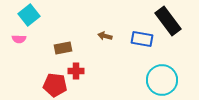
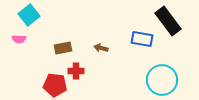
brown arrow: moved 4 px left, 12 px down
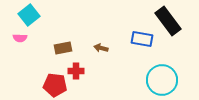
pink semicircle: moved 1 px right, 1 px up
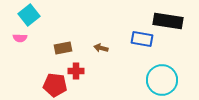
black rectangle: rotated 44 degrees counterclockwise
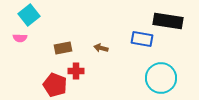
cyan circle: moved 1 px left, 2 px up
red pentagon: rotated 15 degrees clockwise
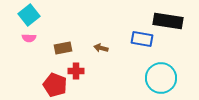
pink semicircle: moved 9 px right
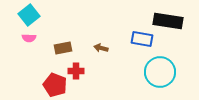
cyan circle: moved 1 px left, 6 px up
